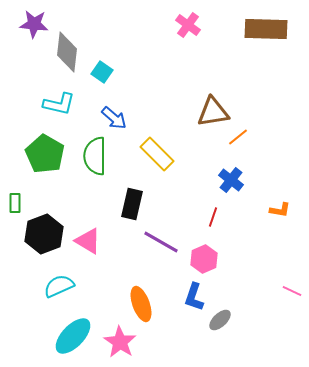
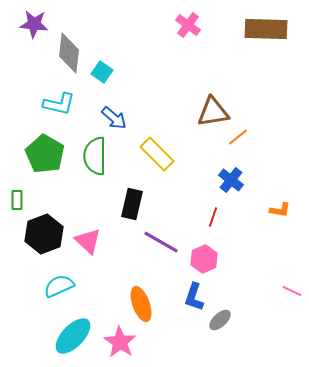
gray diamond: moved 2 px right, 1 px down
green rectangle: moved 2 px right, 3 px up
pink triangle: rotated 12 degrees clockwise
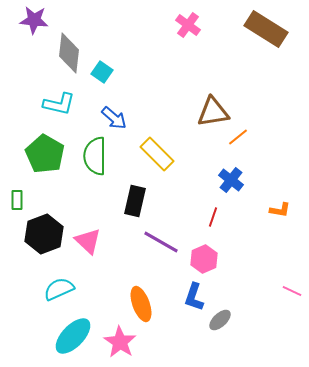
purple star: moved 4 px up
brown rectangle: rotated 30 degrees clockwise
black rectangle: moved 3 px right, 3 px up
cyan semicircle: moved 3 px down
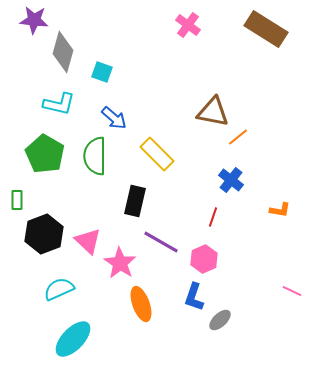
gray diamond: moved 6 px left, 1 px up; rotated 9 degrees clockwise
cyan square: rotated 15 degrees counterclockwise
brown triangle: rotated 20 degrees clockwise
cyan ellipse: moved 3 px down
pink star: moved 79 px up
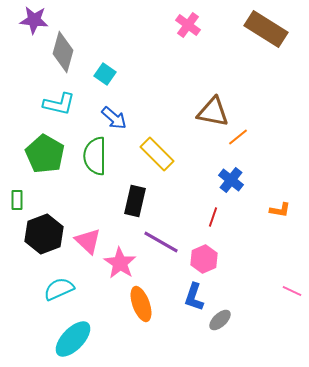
cyan square: moved 3 px right, 2 px down; rotated 15 degrees clockwise
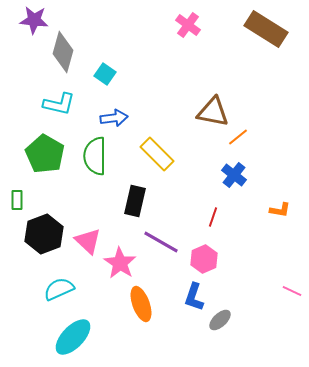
blue arrow: rotated 48 degrees counterclockwise
blue cross: moved 3 px right, 5 px up
cyan ellipse: moved 2 px up
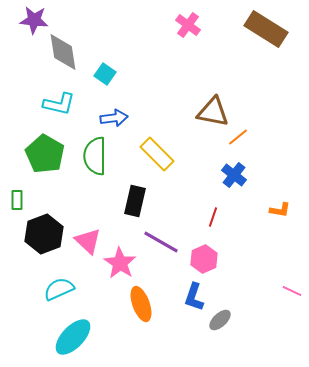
gray diamond: rotated 24 degrees counterclockwise
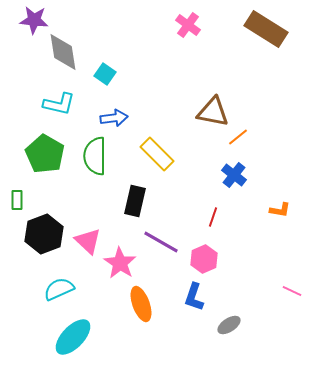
gray ellipse: moved 9 px right, 5 px down; rotated 10 degrees clockwise
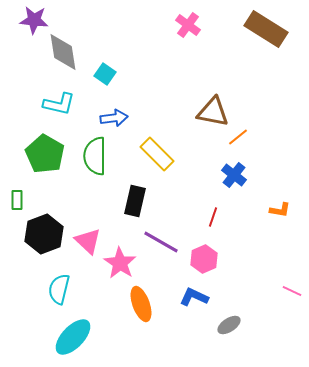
cyan semicircle: rotated 52 degrees counterclockwise
blue L-shape: rotated 96 degrees clockwise
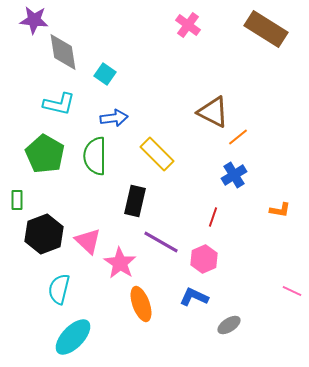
brown triangle: rotated 16 degrees clockwise
blue cross: rotated 20 degrees clockwise
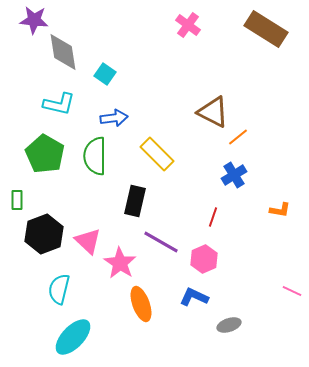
gray ellipse: rotated 15 degrees clockwise
